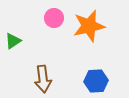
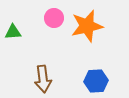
orange star: moved 2 px left
green triangle: moved 9 px up; rotated 30 degrees clockwise
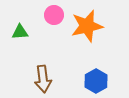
pink circle: moved 3 px up
green triangle: moved 7 px right
blue hexagon: rotated 25 degrees counterclockwise
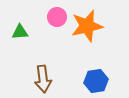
pink circle: moved 3 px right, 2 px down
blue hexagon: rotated 20 degrees clockwise
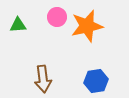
green triangle: moved 2 px left, 7 px up
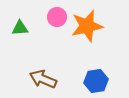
green triangle: moved 2 px right, 3 px down
brown arrow: rotated 120 degrees clockwise
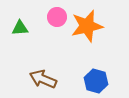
blue hexagon: rotated 25 degrees clockwise
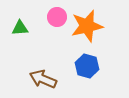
blue hexagon: moved 9 px left, 15 px up
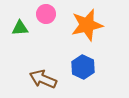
pink circle: moved 11 px left, 3 px up
orange star: moved 1 px up
blue hexagon: moved 4 px left, 1 px down; rotated 10 degrees clockwise
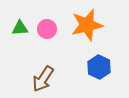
pink circle: moved 1 px right, 15 px down
blue hexagon: moved 16 px right
brown arrow: rotated 80 degrees counterclockwise
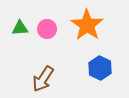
orange star: rotated 24 degrees counterclockwise
blue hexagon: moved 1 px right, 1 px down
